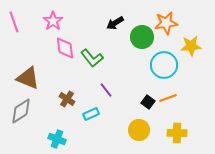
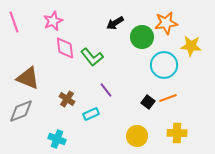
pink star: rotated 12 degrees clockwise
yellow star: rotated 10 degrees clockwise
green L-shape: moved 1 px up
gray diamond: rotated 12 degrees clockwise
yellow circle: moved 2 px left, 6 px down
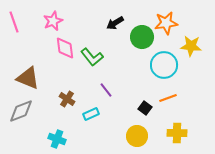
black square: moved 3 px left, 6 px down
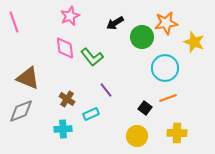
pink star: moved 17 px right, 5 px up
yellow star: moved 3 px right, 4 px up; rotated 15 degrees clockwise
cyan circle: moved 1 px right, 3 px down
cyan cross: moved 6 px right, 10 px up; rotated 24 degrees counterclockwise
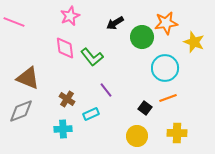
pink line: rotated 50 degrees counterclockwise
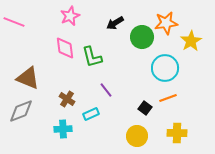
yellow star: moved 3 px left, 1 px up; rotated 20 degrees clockwise
green L-shape: rotated 25 degrees clockwise
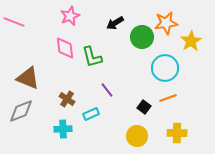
purple line: moved 1 px right
black square: moved 1 px left, 1 px up
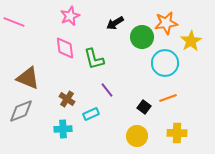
green L-shape: moved 2 px right, 2 px down
cyan circle: moved 5 px up
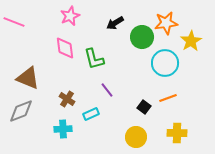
yellow circle: moved 1 px left, 1 px down
